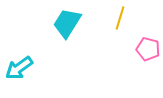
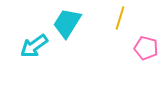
pink pentagon: moved 2 px left, 1 px up
cyan arrow: moved 15 px right, 22 px up
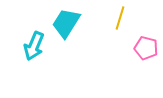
cyan trapezoid: moved 1 px left
cyan arrow: rotated 32 degrees counterclockwise
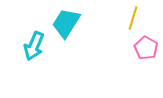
yellow line: moved 13 px right
pink pentagon: rotated 15 degrees clockwise
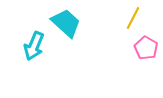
yellow line: rotated 10 degrees clockwise
cyan trapezoid: rotated 100 degrees clockwise
